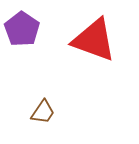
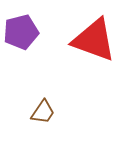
purple pentagon: moved 1 px left, 3 px down; rotated 24 degrees clockwise
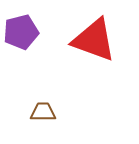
brown trapezoid: rotated 124 degrees counterclockwise
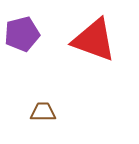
purple pentagon: moved 1 px right, 2 px down
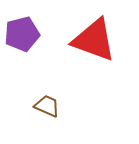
brown trapezoid: moved 4 px right, 6 px up; rotated 24 degrees clockwise
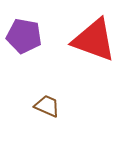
purple pentagon: moved 2 px right, 2 px down; rotated 24 degrees clockwise
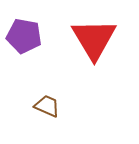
red triangle: moved 1 px up; rotated 39 degrees clockwise
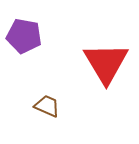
red triangle: moved 12 px right, 24 px down
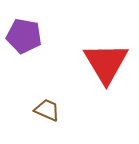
brown trapezoid: moved 4 px down
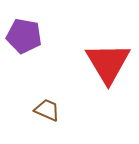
red triangle: moved 2 px right
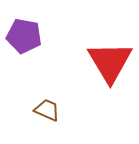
red triangle: moved 2 px right, 1 px up
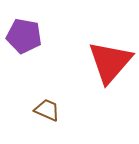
red triangle: rotated 12 degrees clockwise
